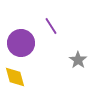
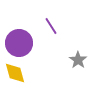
purple circle: moved 2 px left
yellow diamond: moved 4 px up
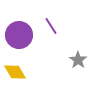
purple circle: moved 8 px up
yellow diamond: moved 1 px up; rotated 15 degrees counterclockwise
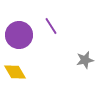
gray star: moved 7 px right; rotated 24 degrees clockwise
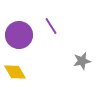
gray star: moved 3 px left, 1 px down
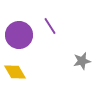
purple line: moved 1 px left
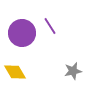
purple circle: moved 3 px right, 2 px up
gray star: moved 9 px left, 10 px down
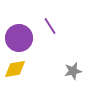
purple circle: moved 3 px left, 5 px down
yellow diamond: moved 3 px up; rotated 70 degrees counterclockwise
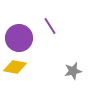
yellow diamond: moved 2 px up; rotated 20 degrees clockwise
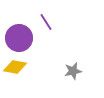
purple line: moved 4 px left, 4 px up
